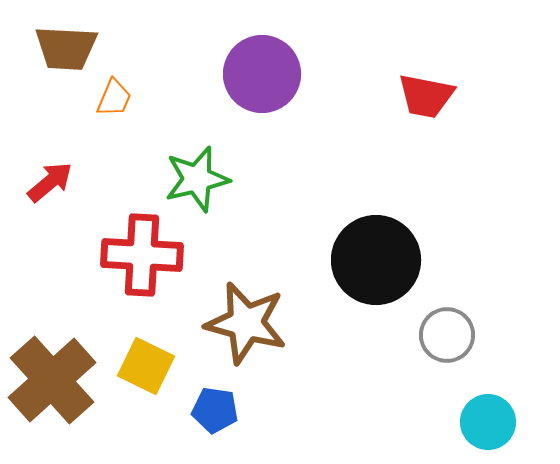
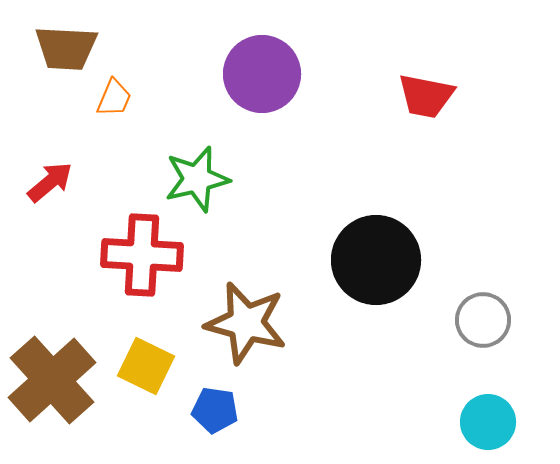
gray circle: moved 36 px right, 15 px up
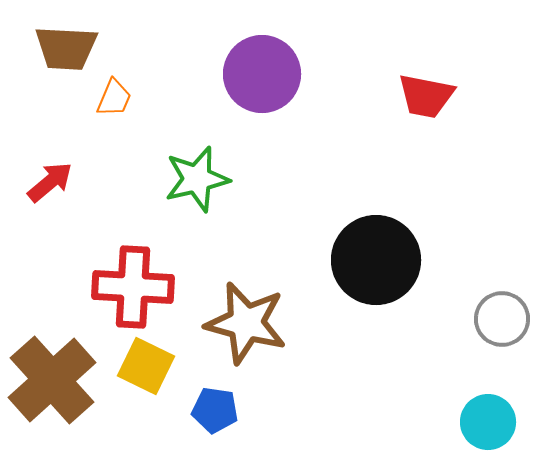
red cross: moved 9 px left, 32 px down
gray circle: moved 19 px right, 1 px up
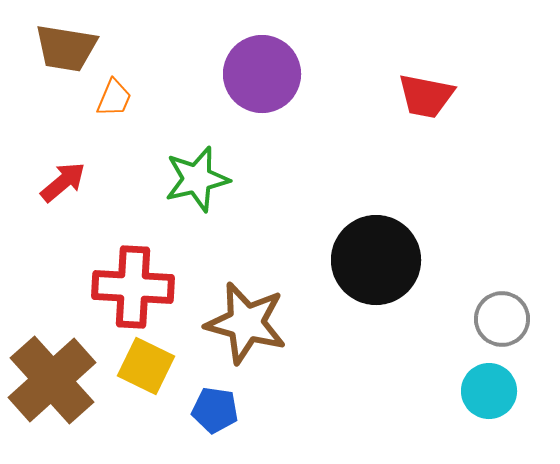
brown trapezoid: rotated 6 degrees clockwise
red arrow: moved 13 px right
cyan circle: moved 1 px right, 31 px up
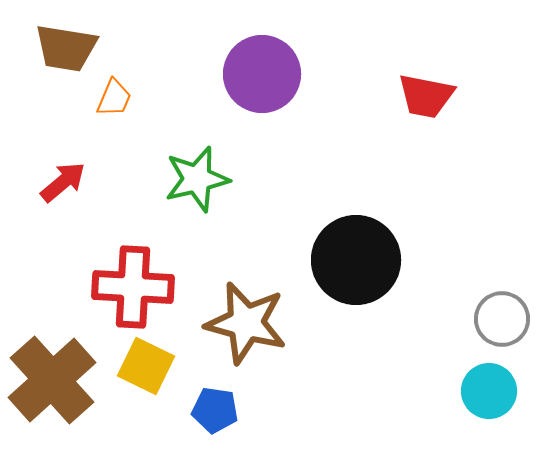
black circle: moved 20 px left
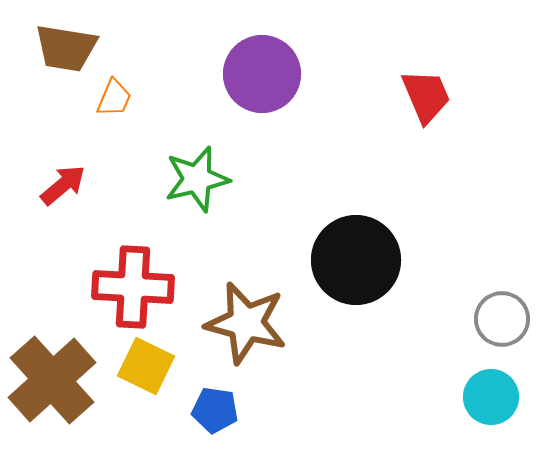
red trapezoid: rotated 124 degrees counterclockwise
red arrow: moved 3 px down
cyan circle: moved 2 px right, 6 px down
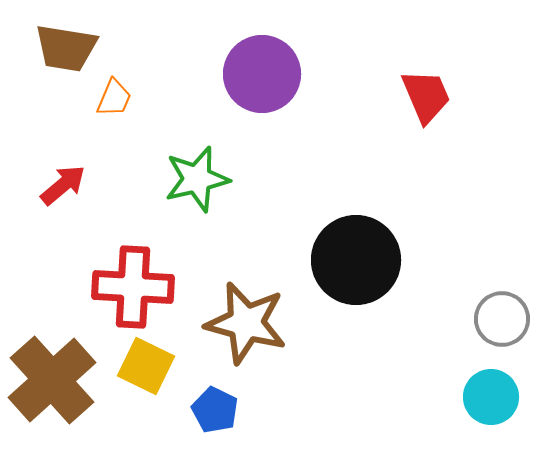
blue pentagon: rotated 18 degrees clockwise
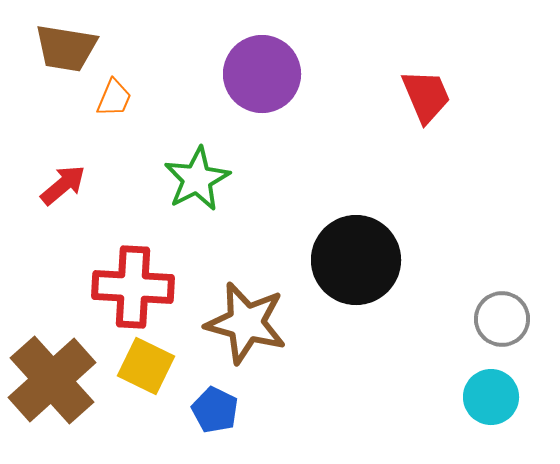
green star: rotated 14 degrees counterclockwise
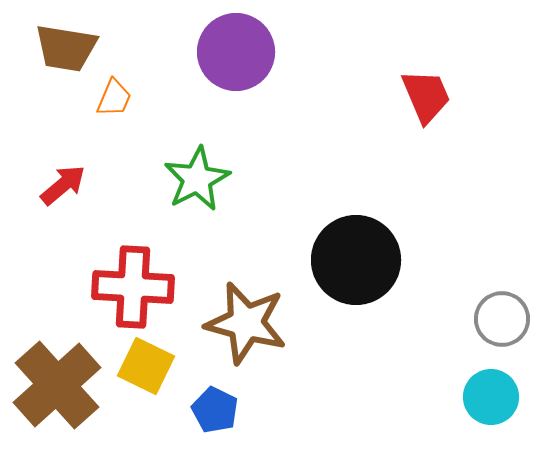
purple circle: moved 26 px left, 22 px up
brown cross: moved 5 px right, 5 px down
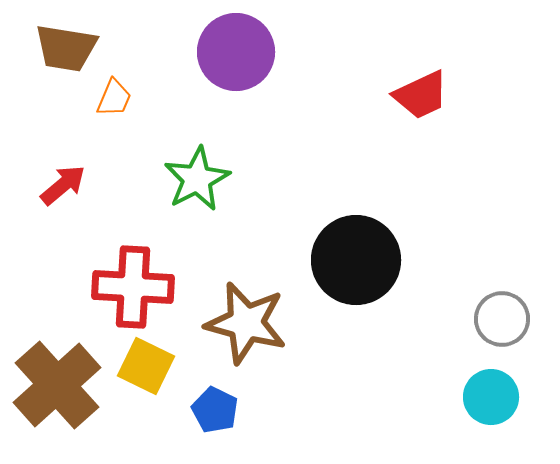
red trapezoid: moved 5 px left, 1 px up; rotated 88 degrees clockwise
